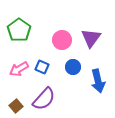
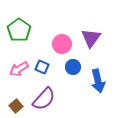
pink circle: moved 4 px down
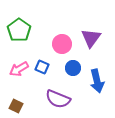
blue circle: moved 1 px down
blue arrow: moved 1 px left
purple semicircle: moved 14 px right; rotated 70 degrees clockwise
brown square: rotated 24 degrees counterclockwise
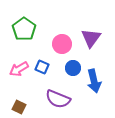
green pentagon: moved 5 px right, 1 px up
blue arrow: moved 3 px left
brown square: moved 3 px right, 1 px down
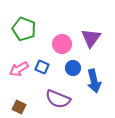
green pentagon: rotated 15 degrees counterclockwise
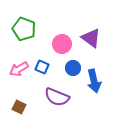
purple triangle: rotated 30 degrees counterclockwise
purple semicircle: moved 1 px left, 2 px up
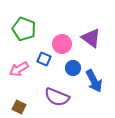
blue square: moved 2 px right, 8 px up
blue arrow: rotated 15 degrees counterclockwise
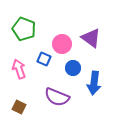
pink arrow: rotated 102 degrees clockwise
blue arrow: moved 2 px down; rotated 35 degrees clockwise
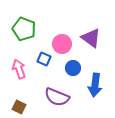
blue arrow: moved 1 px right, 2 px down
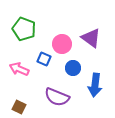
pink arrow: rotated 48 degrees counterclockwise
